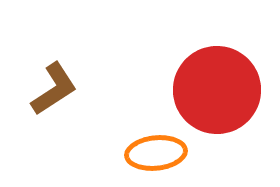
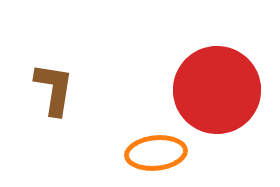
brown L-shape: rotated 48 degrees counterclockwise
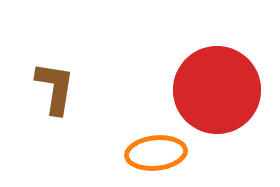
brown L-shape: moved 1 px right, 1 px up
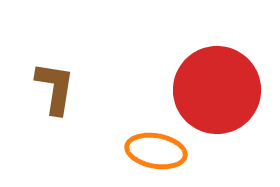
orange ellipse: moved 2 px up; rotated 16 degrees clockwise
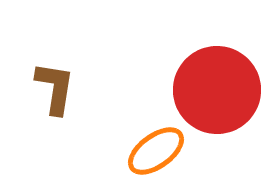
orange ellipse: rotated 46 degrees counterclockwise
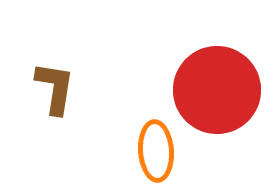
orange ellipse: rotated 58 degrees counterclockwise
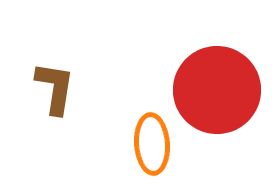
orange ellipse: moved 4 px left, 7 px up
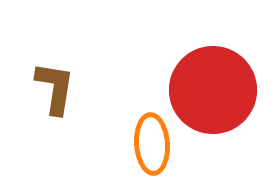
red circle: moved 4 px left
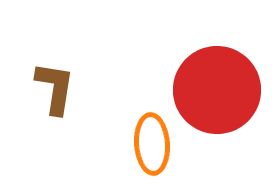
red circle: moved 4 px right
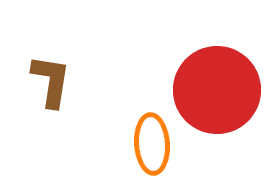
brown L-shape: moved 4 px left, 7 px up
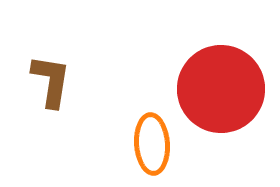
red circle: moved 4 px right, 1 px up
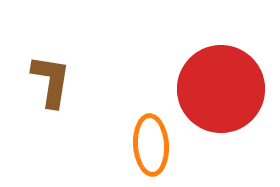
orange ellipse: moved 1 px left, 1 px down
